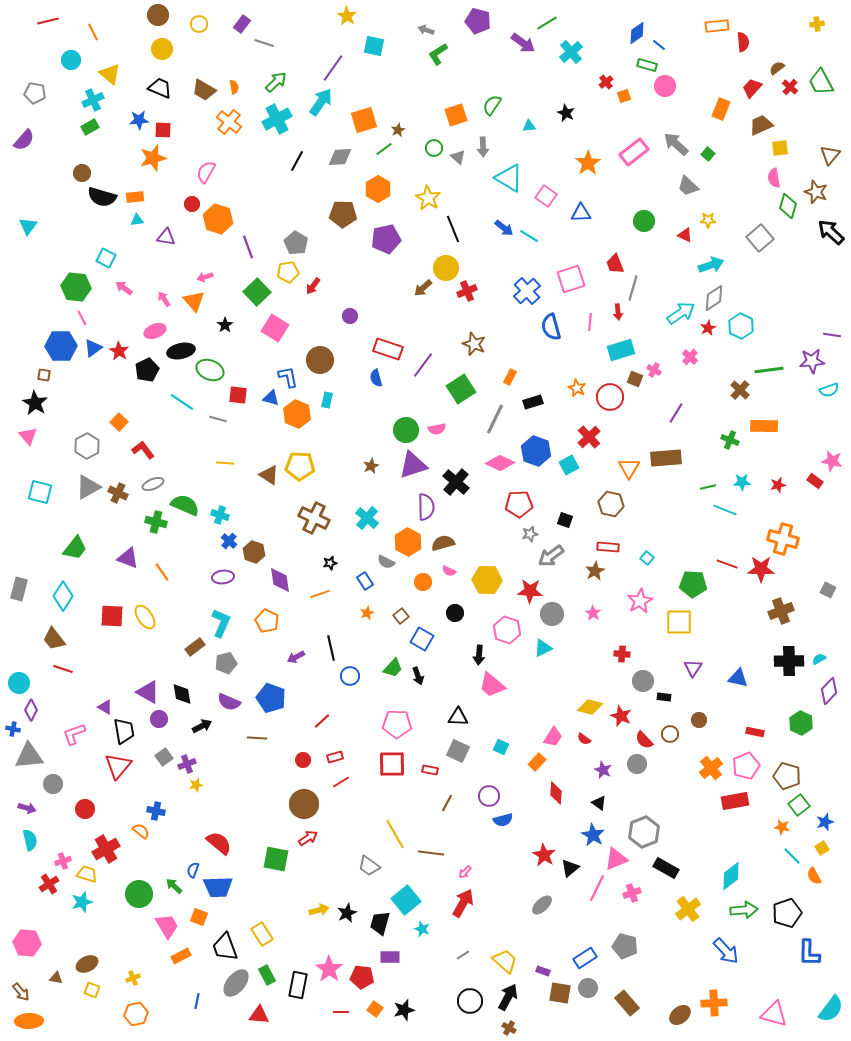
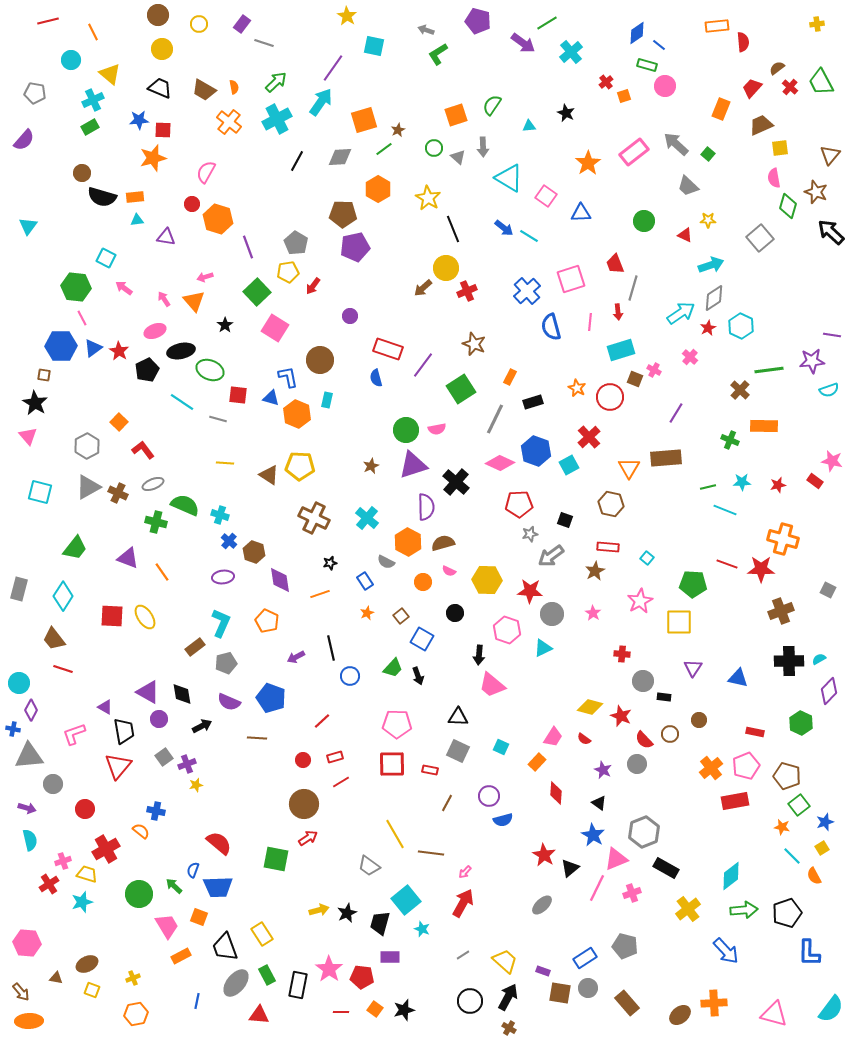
purple pentagon at (386, 239): moved 31 px left, 8 px down
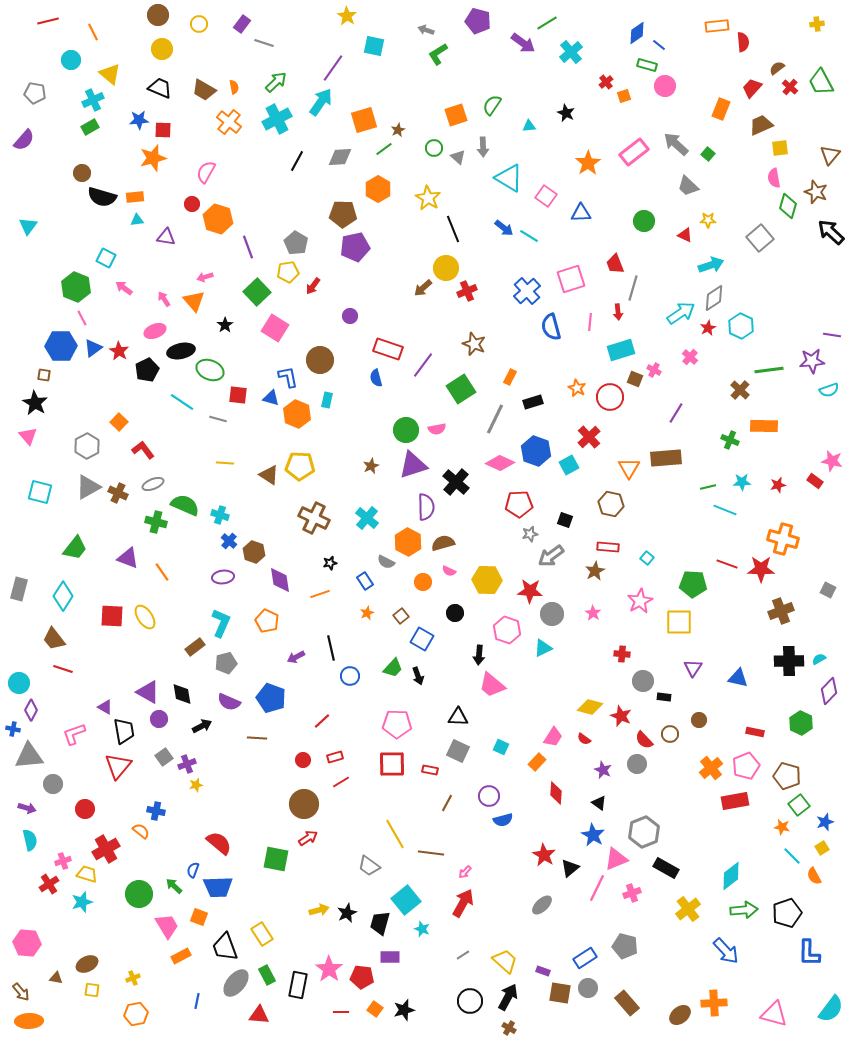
green hexagon at (76, 287): rotated 16 degrees clockwise
yellow square at (92, 990): rotated 14 degrees counterclockwise
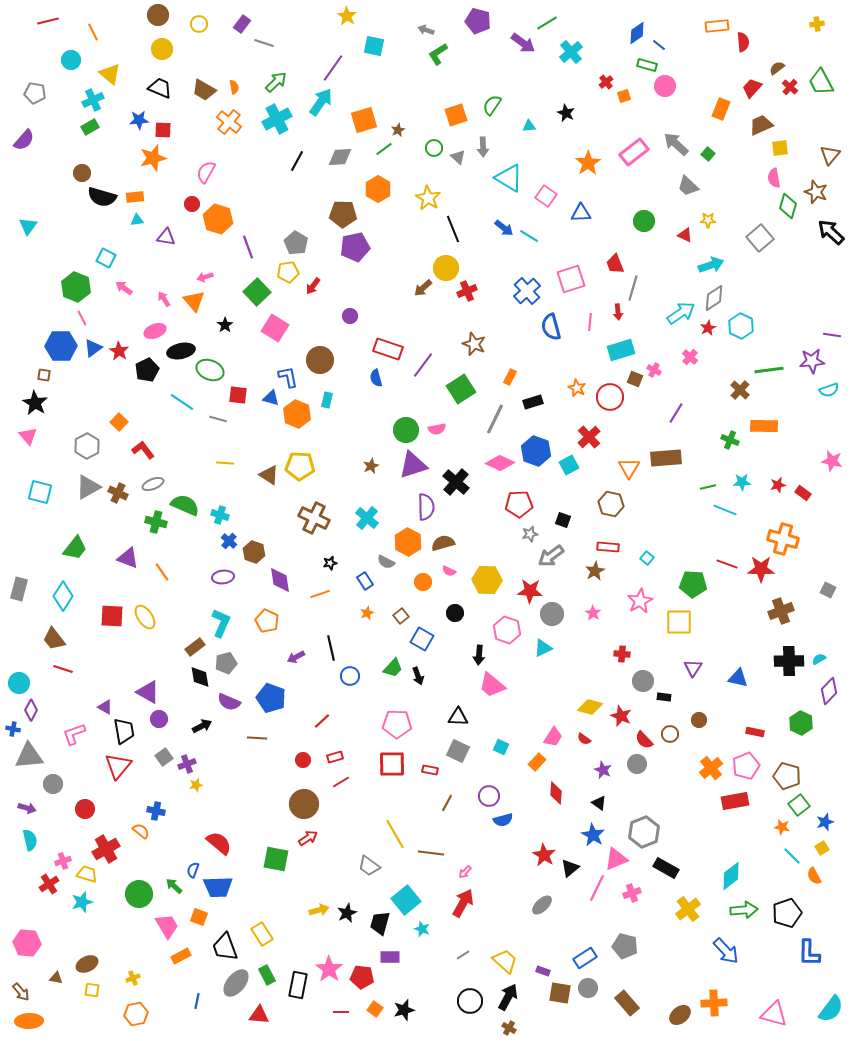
red rectangle at (815, 481): moved 12 px left, 12 px down
black square at (565, 520): moved 2 px left
black diamond at (182, 694): moved 18 px right, 17 px up
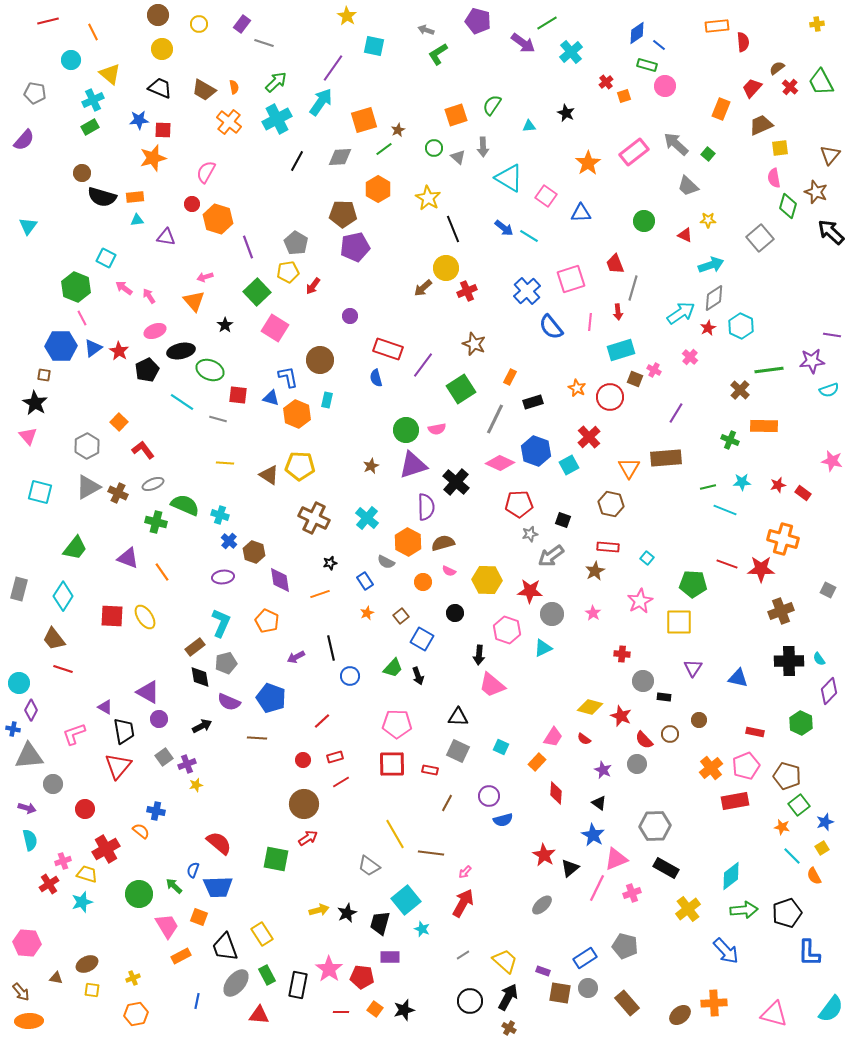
pink arrow at (164, 299): moved 15 px left, 3 px up
blue semicircle at (551, 327): rotated 24 degrees counterclockwise
cyan semicircle at (819, 659): rotated 96 degrees counterclockwise
gray hexagon at (644, 832): moved 11 px right, 6 px up; rotated 20 degrees clockwise
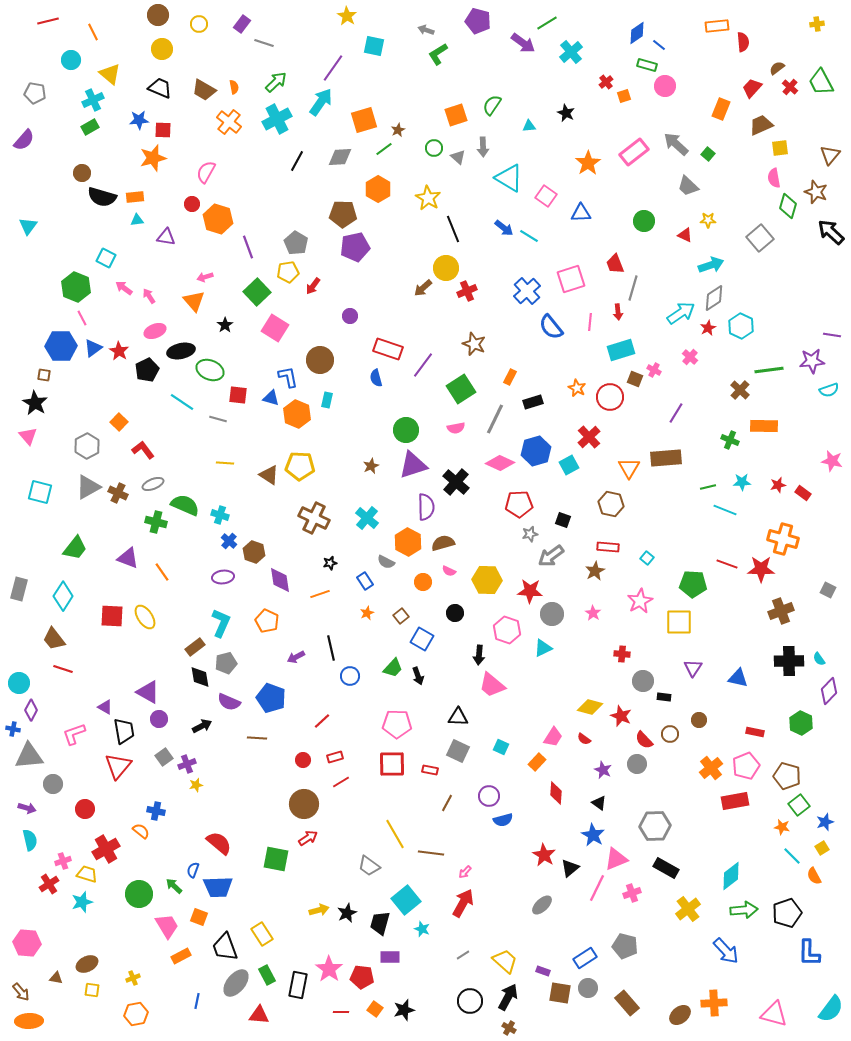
pink semicircle at (437, 429): moved 19 px right, 1 px up
blue hexagon at (536, 451): rotated 24 degrees clockwise
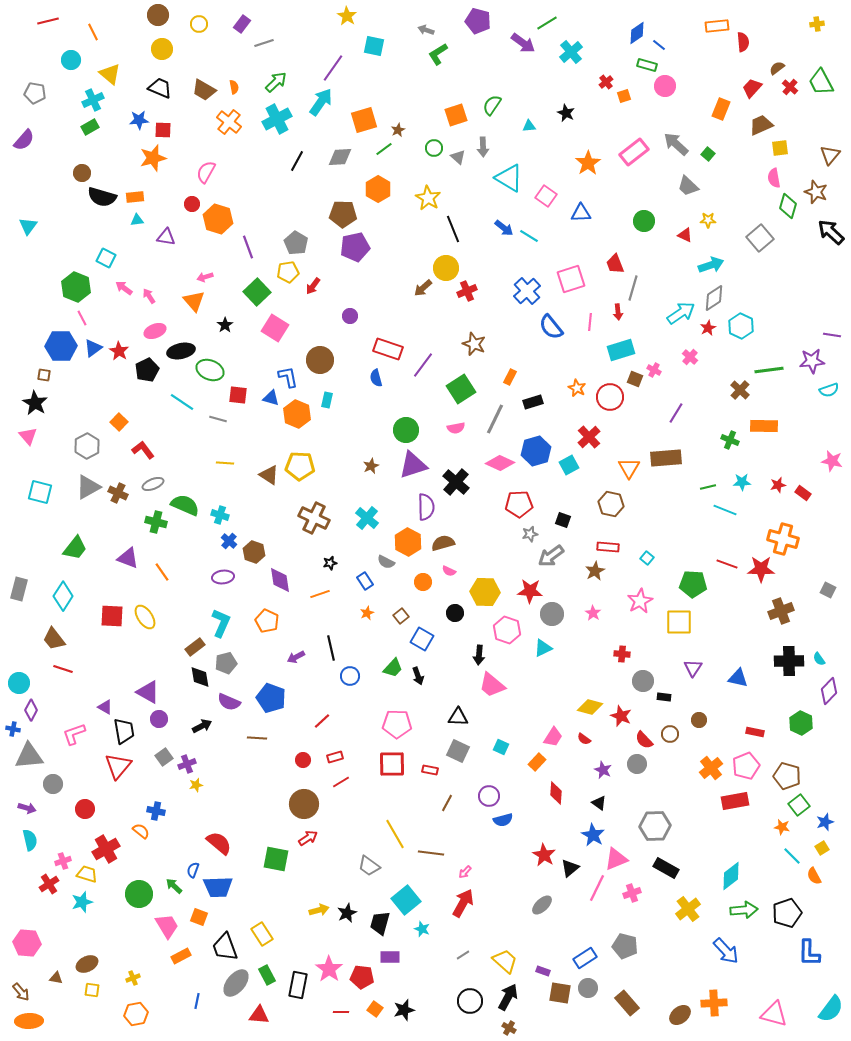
gray line at (264, 43): rotated 36 degrees counterclockwise
yellow hexagon at (487, 580): moved 2 px left, 12 px down
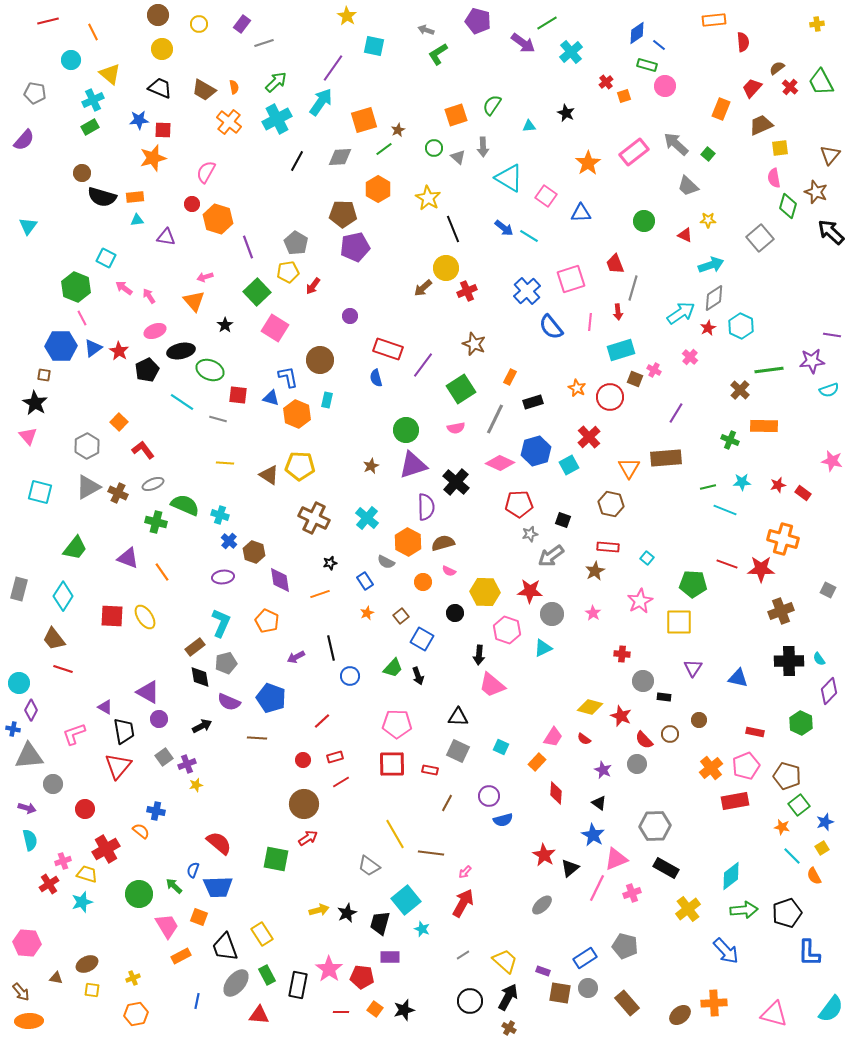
orange rectangle at (717, 26): moved 3 px left, 6 px up
